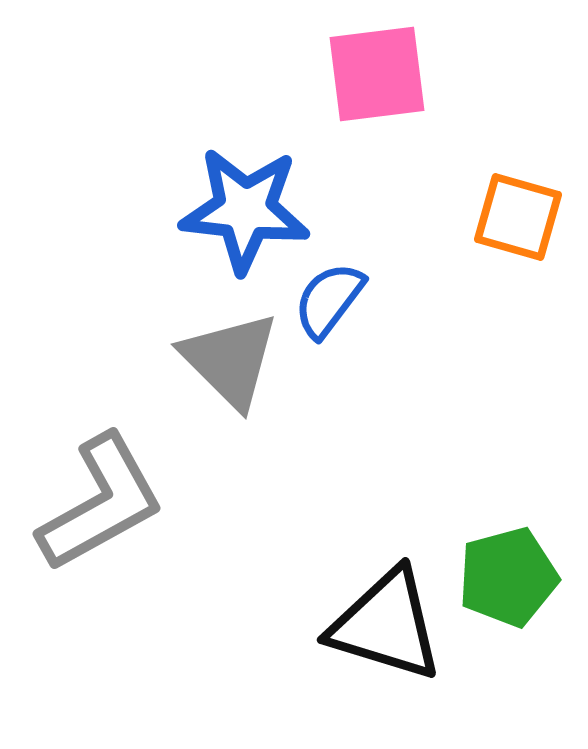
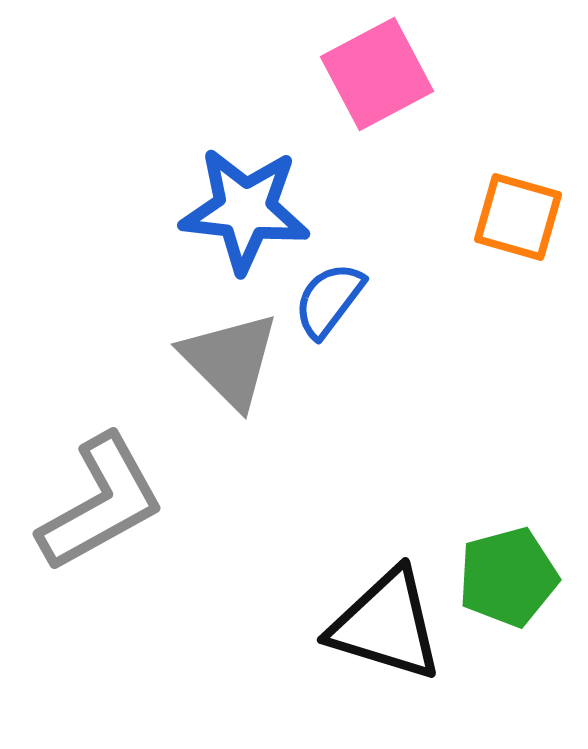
pink square: rotated 21 degrees counterclockwise
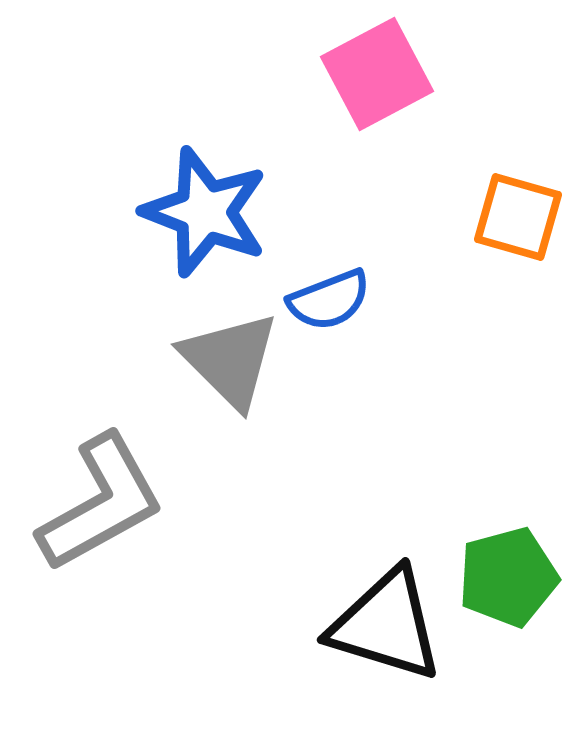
blue star: moved 40 px left, 2 px down; rotated 15 degrees clockwise
blue semicircle: rotated 148 degrees counterclockwise
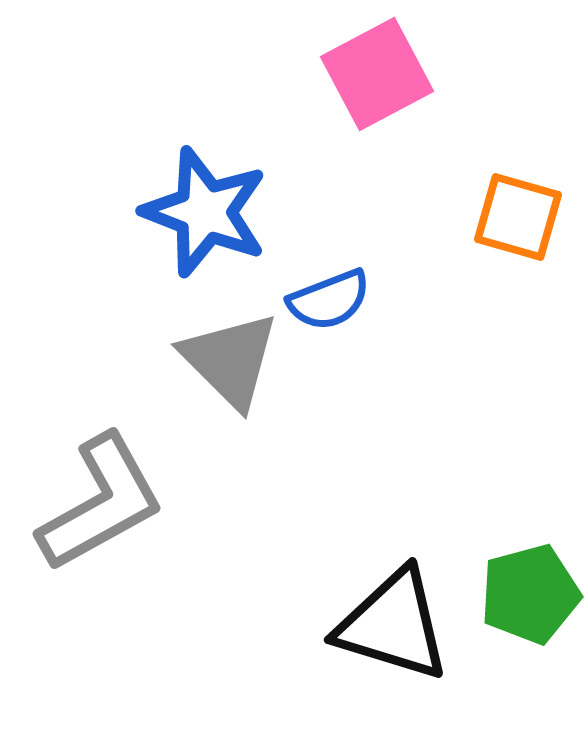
green pentagon: moved 22 px right, 17 px down
black triangle: moved 7 px right
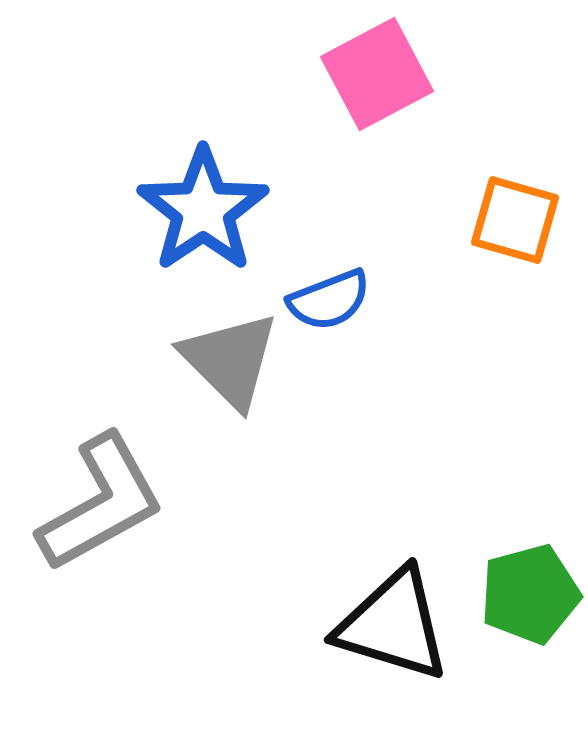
blue star: moved 2 px left, 2 px up; rotated 17 degrees clockwise
orange square: moved 3 px left, 3 px down
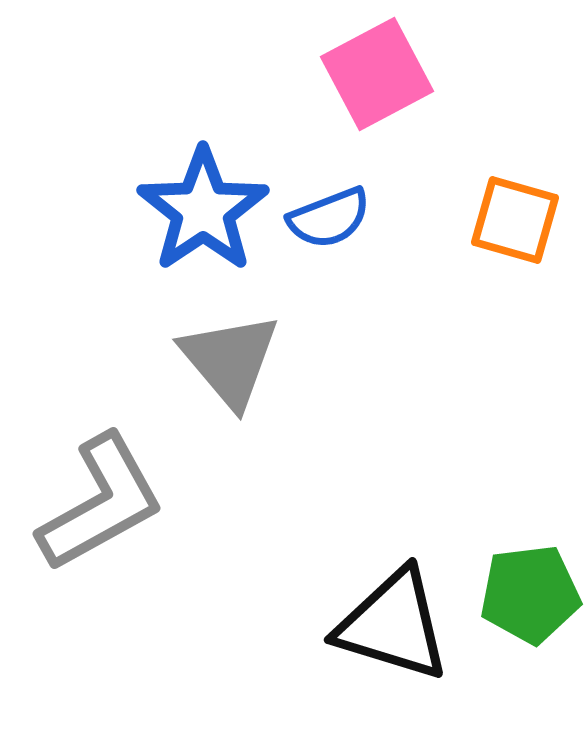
blue semicircle: moved 82 px up
gray triangle: rotated 5 degrees clockwise
green pentagon: rotated 8 degrees clockwise
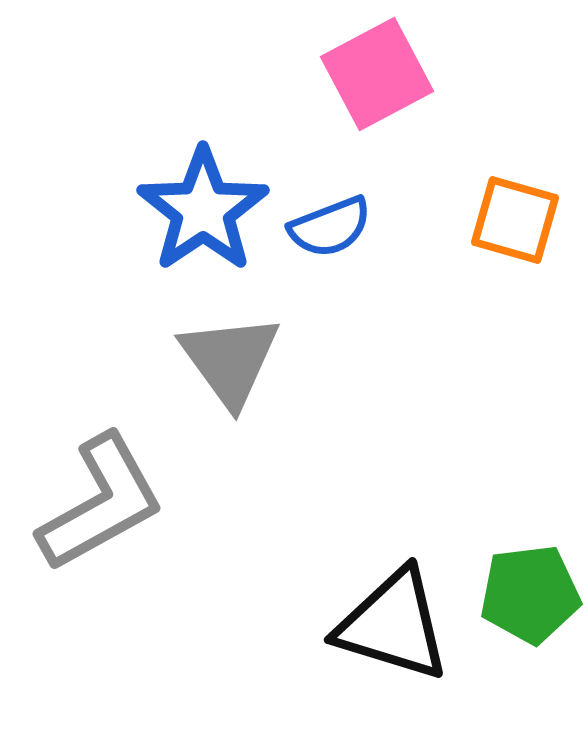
blue semicircle: moved 1 px right, 9 px down
gray triangle: rotated 4 degrees clockwise
